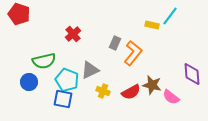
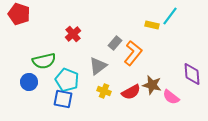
gray rectangle: rotated 16 degrees clockwise
gray triangle: moved 8 px right, 4 px up; rotated 12 degrees counterclockwise
yellow cross: moved 1 px right
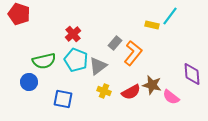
cyan pentagon: moved 9 px right, 20 px up
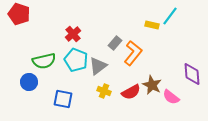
brown star: rotated 12 degrees clockwise
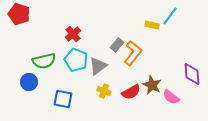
gray rectangle: moved 2 px right, 2 px down
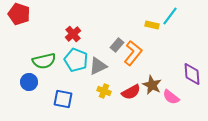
gray triangle: rotated 12 degrees clockwise
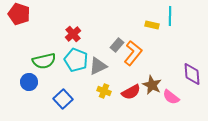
cyan line: rotated 36 degrees counterclockwise
blue square: rotated 36 degrees clockwise
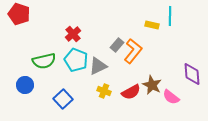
orange L-shape: moved 2 px up
blue circle: moved 4 px left, 3 px down
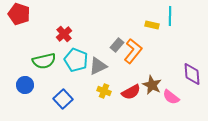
red cross: moved 9 px left
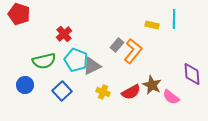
cyan line: moved 4 px right, 3 px down
gray triangle: moved 6 px left
yellow cross: moved 1 px left, 1 px down
blue square: moved 1 px left, 8 px up
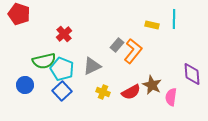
cyan pentagon: moved 14 px left, 9 px down
pink semicircle: rotated 60 degrees clockwise
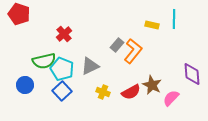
gray triangle: moved 2 px left
pink semicircle: moved 1 px down; rotated 36 degrees clockwise
